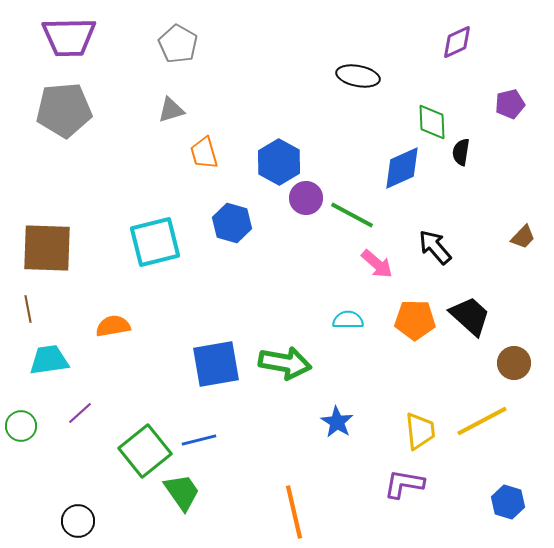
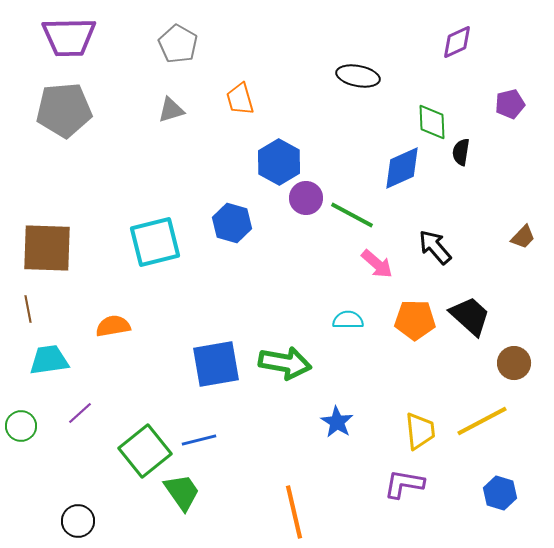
orange trapezoid at (204, 153): moved 36 px right, 54 px up
blue hexagon at (508, 502): moved 8 px left, 9 px up
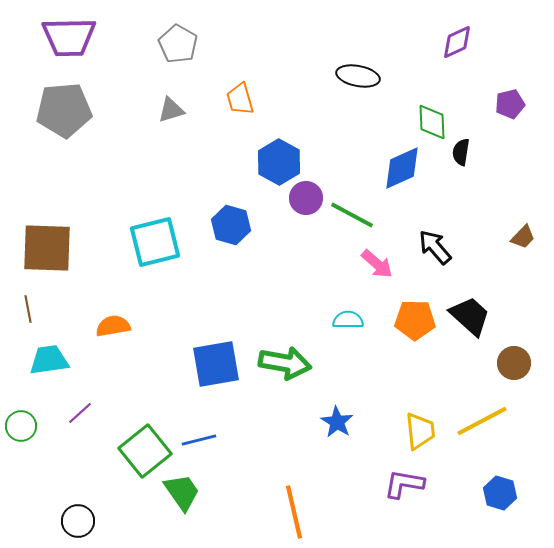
blue hexagon at (232, 223): moved 1 px left, 2 px down
